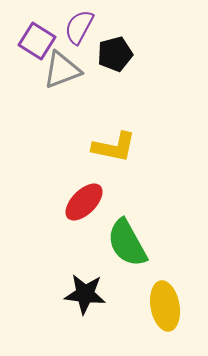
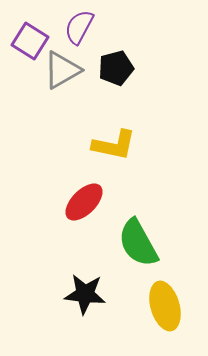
purple square: moved 7 px left
black pentagon: moved 1 px right, 14 px down
gray triangle: rotated 9 degrees counterclockwise
yellow L-shape: moved 2 px up
green semicircle: moved 11 px right
yellow ellipse: rotated 6 degrees counterclockwise
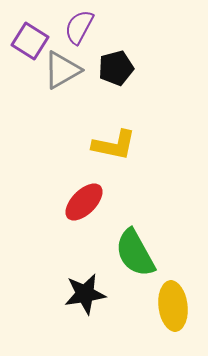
green semicircle: moved 3 px left, 10 px down
black star: rotated 15 degrees counterclockwise
yellow ellipse: moved 8 px right; rotated 9 degrees clockwise
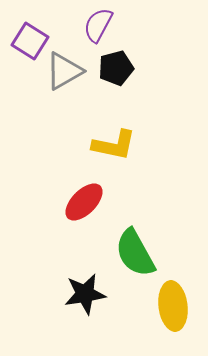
purple semicircle: moved 19 px right, 2 px up
gray triangle: moved 2 px right, 1 px down
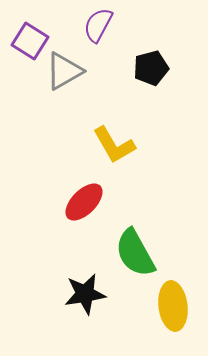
black pentagon: moved 35 px right
yellow L-shape: rotated 48 degrees clockwise
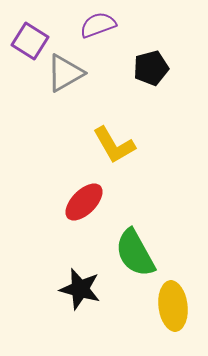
purple semicircle: rotated 42 degrees clockwise
gray triangle: moved 1 px right, 2 px down
black star: moved 5 px left, 5 px up; rotated 24 degrees clockwise
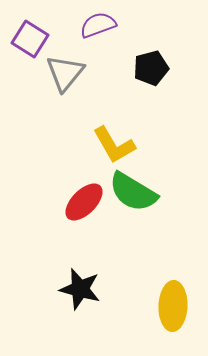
purple square: moved 2 px up
gray triangle: rotated 21 degrees counterclockwise
green semicircle: moved 2 px left, 61 px up; rotated 30 degrees counterclockwise
yellow ellipse: rotated 9 degrees clockwise
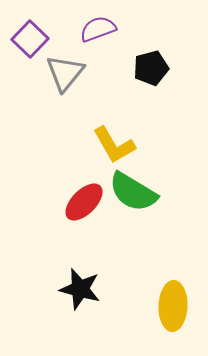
purple semicircle: moved 4 px down
purple square: rotated 12 degrees clockwise
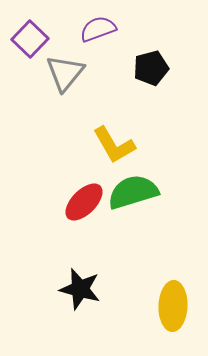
green semicircle: rotated 132 degrees clockwise
